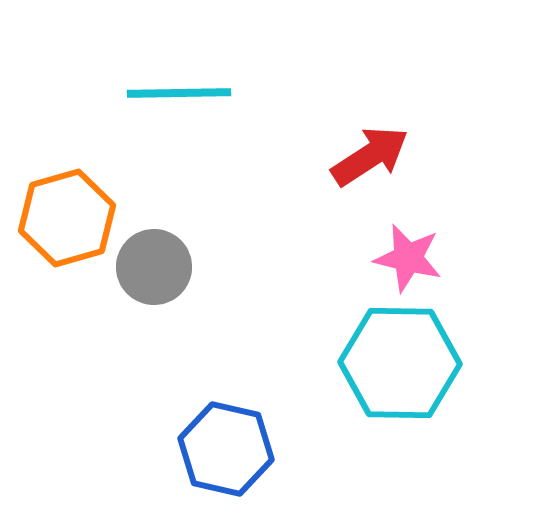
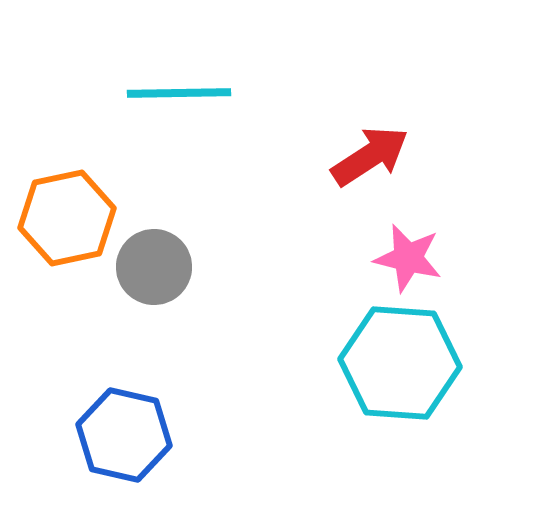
orange hexagon: rotated 4 degrees clockwise
cyan hexagon: rotated 3 degrees clockwise
blue hexagon: moved 102 px left, 14 px up
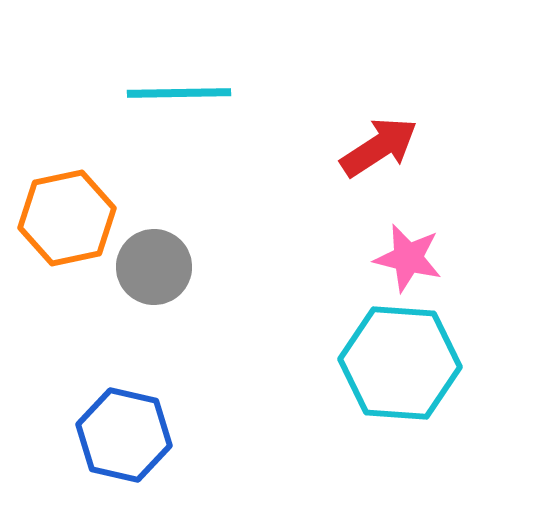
red arrow: moved 9 px right, 9 px up
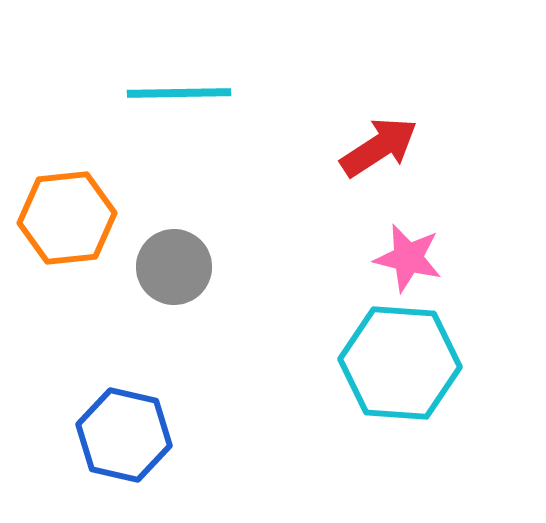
orange hexagon: rotated 6 degrees clockwise
gray circle: moved 20 px right
